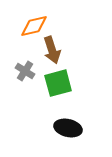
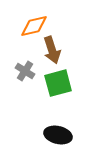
black ellipse: moved 10 px left, 7 px down
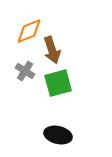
orange diamond: moved 5 px left, 5 px down; rotated 8 degrees counterclockwise
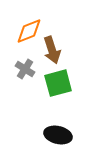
gray cross: moved 2 px up
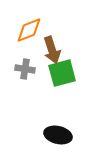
orange diamond: moved 1 px up
gray cross: rotated 24 degrees counterclockwise
green square: moved 4 px right, 10 px up
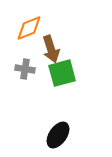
orange diamond: moved 2 px up
brown arrow: moved 1 px left, 1 px up
black ellipse: rotated 68 degrees counterclockwise
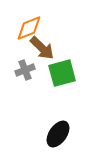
brown arrow: moved 9 px left, 1 px up; rotated 28 degrees counterclockwise
gray cross: moved 1 px down; rotated 30 degrees counterclockwise
black ellipse: moved 1 px up
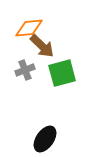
orange diamond: rotated 16 degrees clockwise
brown arrow: moved 2 px up
black ellipse: moved 13 px left, 5 px down
